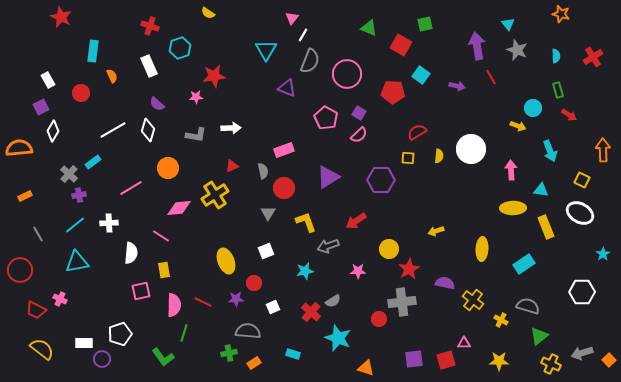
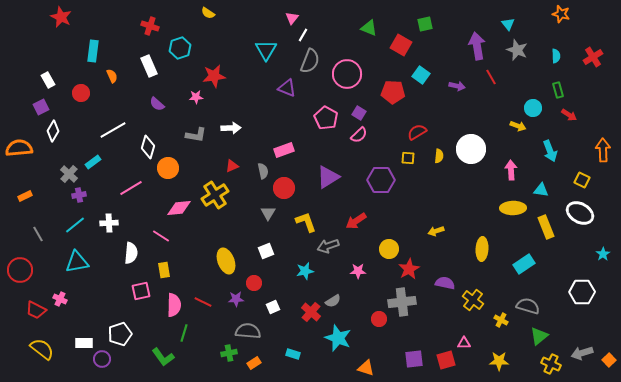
white diamond at (148, 130): moved 17 px down
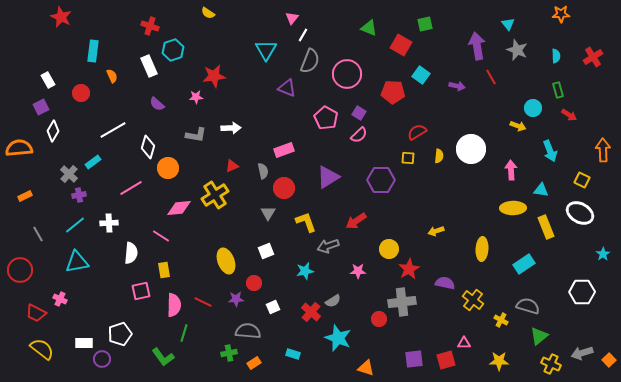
orange star at (561, 14): rotated 18 degrees counterclockwise
cyan hexagon at (180, 48): moved 7 px left, 2 px down
red trapezoid at (36, 310): moved 3 px down
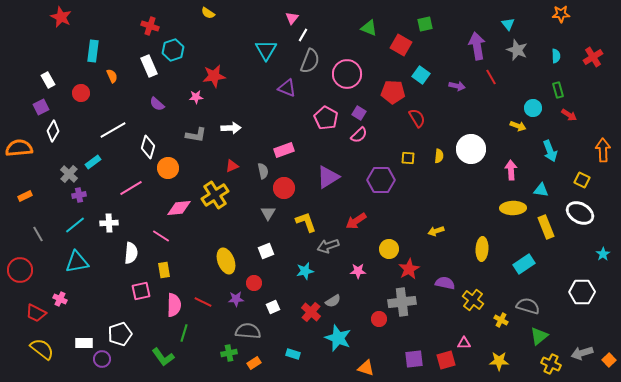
red semicircle at (417, 132): moved 14 px up; rotated 90 degrees clockwise
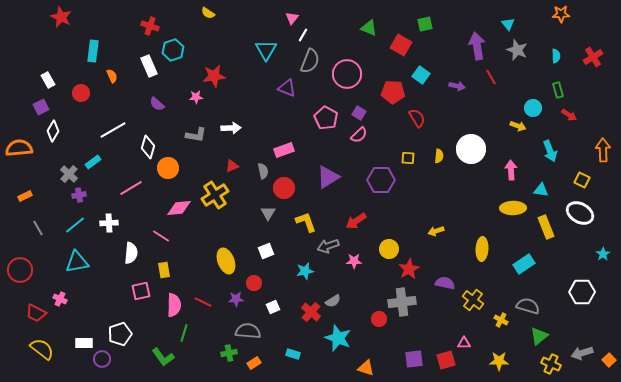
gray line at (38, 234): moved 6 px up
pink star at (358, 271): moved 4 px left, 10 px up
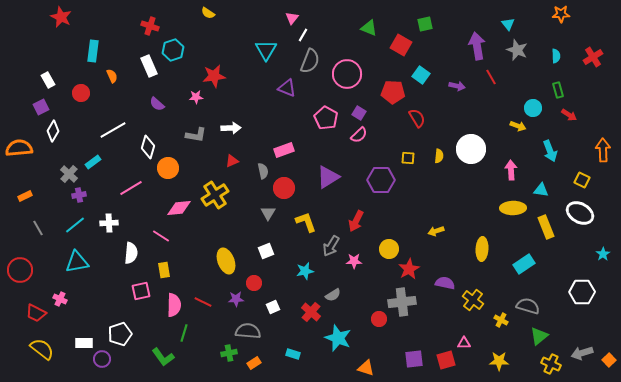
red triangle at (232, 166): moved 5 px up
red arrow at (356, 221): rotated 30 degrees counterclockwise
gray arrow at (328, 246): moved 3 px right; rotated 40 degrees counterclockwise
gray semicircle at (333, 301): moved 6 px up
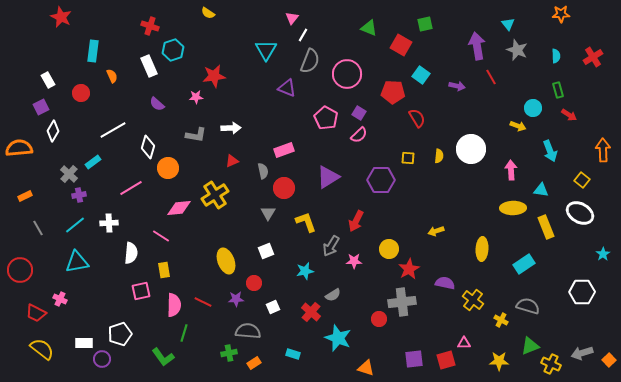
yellow square at (582, 180): rotated 14 degrees clockwise
green triangle at (539, 336): moved 9 px left, 10 px down; rotated 18 degrees clockwise
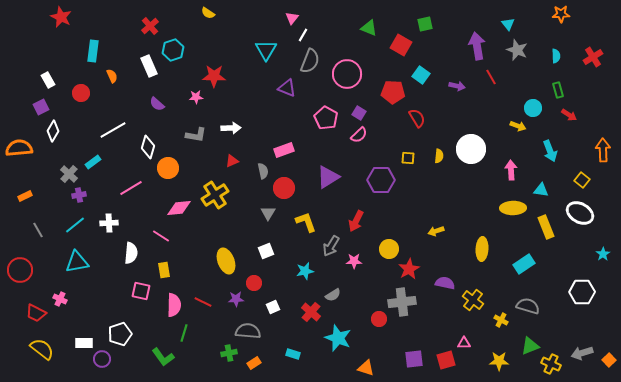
red cross at (150, 26): rotated 30 degrees clockwise
red star at (214, 76): rotated 10 degrees clockwise
gray line at (38, 228): moved 2 px down
pink square at (141, 291): rotated 24 degrees clockwise
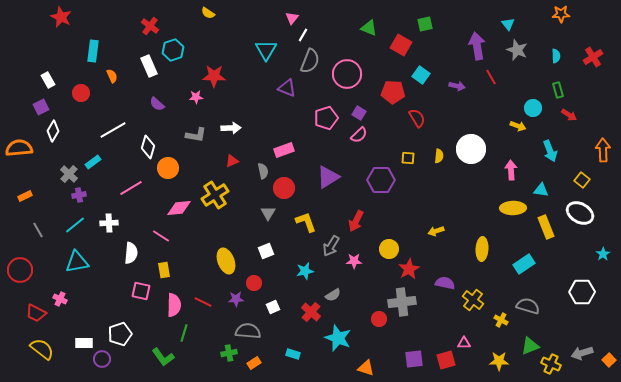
red cross at (150, 26): rotated 12 degrees counterclockwise
pink pentagon at (326, 118): rotated 25 degrees clockwise
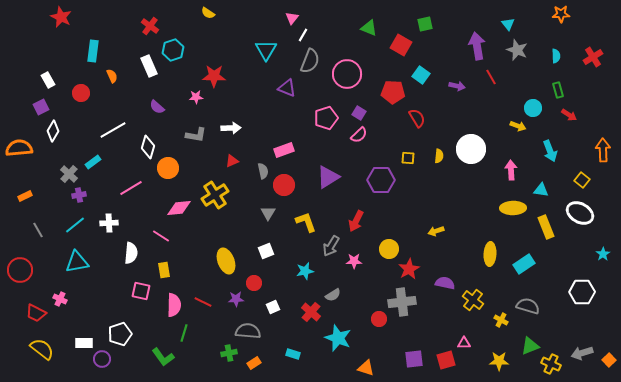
purple semicircle at (157, 104): moved 3 px down
red circle at (284, 188): moved 3 px up
yellow ellipse at (482, 249): moved 8 px right, 5 px down
